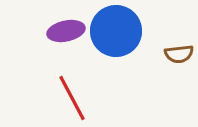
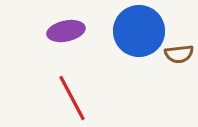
blue circle: moved 23 px right
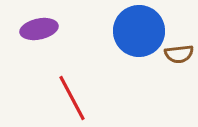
purple ellipse: moved 27 px left, 2 px up
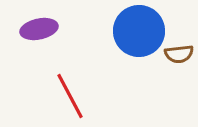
red line: moved 2 px left, 2 px up
